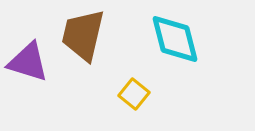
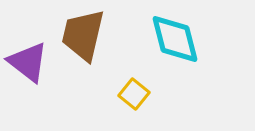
purple triangle: rotated 21 degrees clockwise
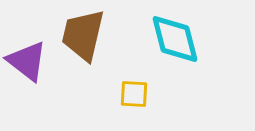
purple triangle: moved 1 px left, 1 px up
yellow square: rotated 36 degrees counterclockwise
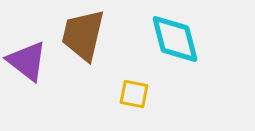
yellow square: rotated 8 degrees clockwise
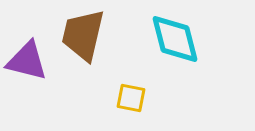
purple triangle: rotated 24 degrees counterclockwise
yellow square: moved 3 px left, 4 px down
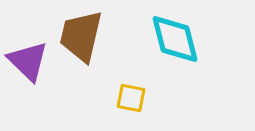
brown trapezoid: moved 2 px left, 1 px down
purple triangle: moved 1 px right; rotated 30 degrees clockwise
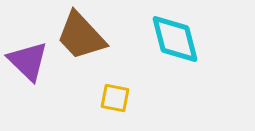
brown trapezoid: rotated 56 degrees counterclockwise
yellow square: moved 16 px left
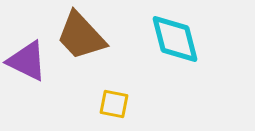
purple triangle: moved 1 px left; rotated 18 degrees counterclockwise
yellow square: moved 1 px left, 6 px down
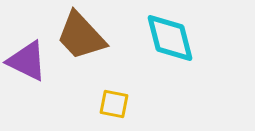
cyan diamond: moved 5 px left, 1 px up
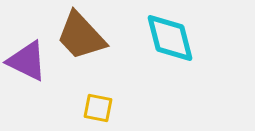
yellow square: moved 16 px left, 4 px down
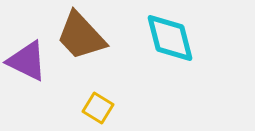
yellow square: rotated 20 degrees clockwise
